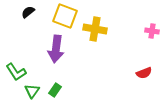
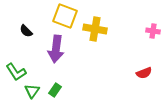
black semicircle: moved 2 px left, 19 px down; rotated 96 degrees counterclockwise
pink cross: moved 1 px right
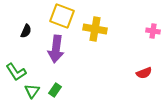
yellow square: moved 3 px left
black semicircle: rotated 112 degrees counterclockwise
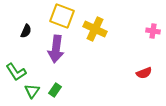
yellow cross: rotated 15 degrees clockwise
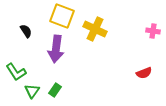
black semicircle: rotated 56 degrees counterclockwise
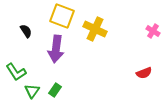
pink cross: rotated 24 degrees clockwise
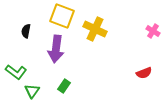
black semicircle: rotated 136 degrees counterclockwise
green L-shape: rotated 20 degrees counterclockwise
green rectangle: moved 9 px right, 4 px up
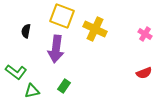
pink cross: moved 8 px left, 3 px down
green triangle: rotated 42 degrees clockwise
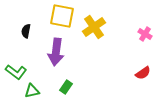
yellow square: rotated 10 degrees counterclockwise
yellow cross: moved 1 px left, 2 px up; rotated 30 degrees clockwise
purple arrow: moved 3 px down
red semicircle: moved 1 px left; rotated 14 degrees counterclockwise
green rectangle: moved 2 px right, 1 px down
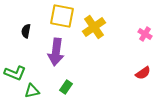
green L-shape: moved 1 px left, 1 px down; rotated 15 degrees counterclockwise
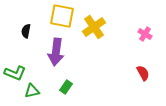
red semicircle: rotated 84 degrees counterclockwise
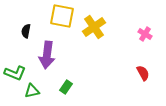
purple arrow: moved 9 px left, 3 px down
